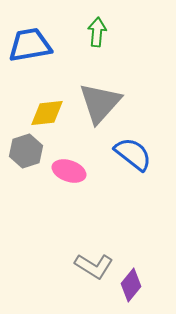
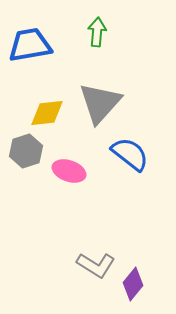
blue semicircle: moved 3 px left
gray L-shape: moved 2 px right, 1 px up
purple diamond: moved 2 px right, 1 px up
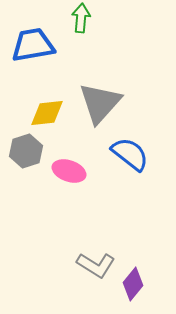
green arrow: moved 16 px left, 14 px up
blue trapezoid: moved 3 px right
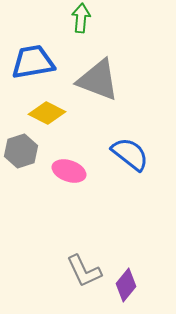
blue trapezoid: moved 17 px down
gray triangle: moved 2 px left, 23 px up; rotated 51 degrees counterclockwise
yellow diamond: rotated 33 degrees clockwise
gray hexagon: moved 5 px left
gray L-shape: moved 12 px left, 6 px down; rotated 33 degrees clockwise
purple diamond: moved 7 px left, 1 px down
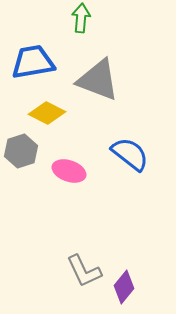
purple diamond: moved 2 px left, 2 px down
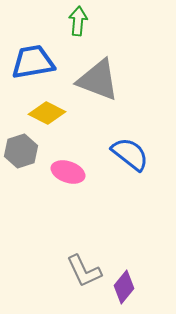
green arrow: moved 3 px left, 3 px down
pink ellipse: moved 1 px left, 1 px down
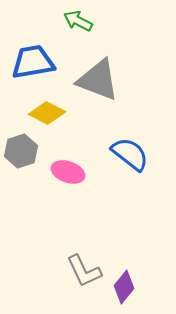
green arrow: rotated 68 degrees counterclockwise
